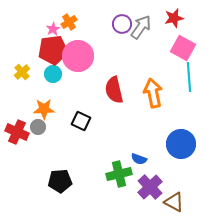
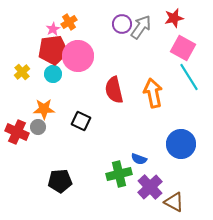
cyan line: rotated 28 degrees counterclockwise
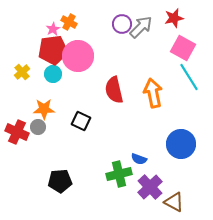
orange cross: rotated 28 degrees counterclockwise
gray arrow: rotated 10 degrees clockwise
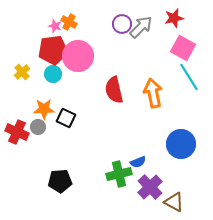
pink star: moved 2 px right, 3 px up; rotated 24 degrees counterclockwise
black square: moved 15 px left, 3 px up
blue semicircle: moved 1 px left, 3 px down; rotated 42 degrees counterclockwise
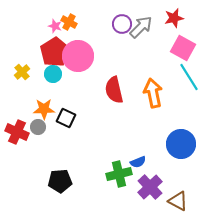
red pentagon: moved 2 px right, 2 px down; rotated 24 degrees counterclockwise
brown triangle: moved 4 px right, 1 px up
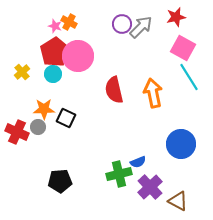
red star: moved 2 px right, 1 px up
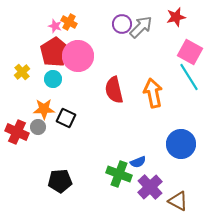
pink square: moved 7 px right, 4 px down
cyan circle: moved 5 px down
green cross: rotated 35 degrees clockwise
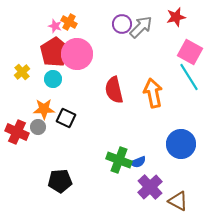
pink circle: moved 1 px left, 2 px up
green cross: moved 14 px up
